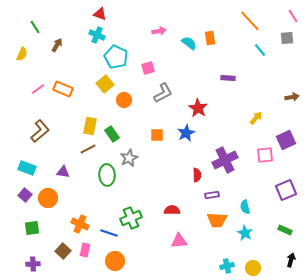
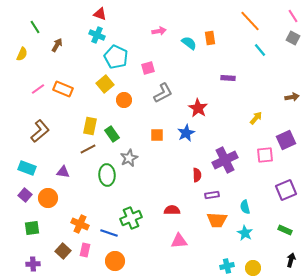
gray square at (287, 38): moved 6 px right; rotated 32 degrees clockwise
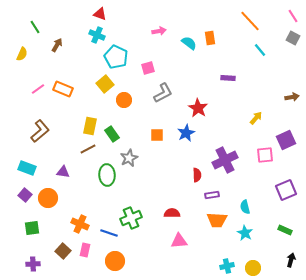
red semicircle at (172, 210): moved 3 px down
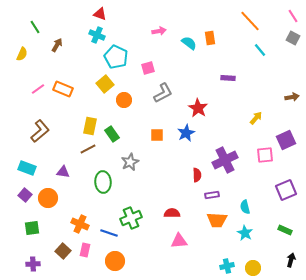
gray star at (129, 158): moved 1 px right, 4 px down
green ellipse at (107, 175): moved 4 px left, 7 px down
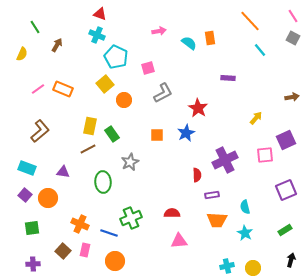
green rectangle at (285, 230): rotated 56 degrees counterclockwise
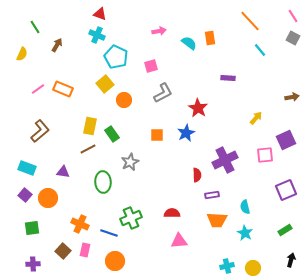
pink square at (148, 68): moved 3 px right, 2 px up
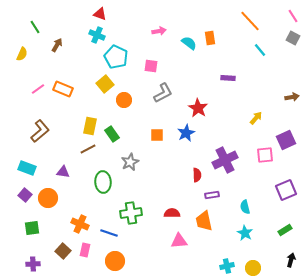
pink square at (151, 66): rotated 24 degrees clockwise
green cross at (131, 218): moved 5 px up; rotated 15 degrees clockwise
orange trapezoid at (217, 220): moved 13 px left, 1 px down; rotated 75 degrees clockwise
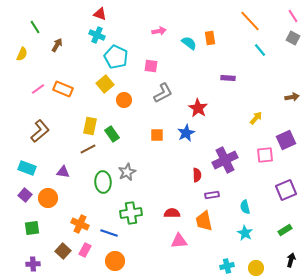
gray star at (130, 162): moved 3 px left, 10 px down
pink rectangle at (85, 250): rotated 16 degrees clockwise
yellow circle at (253, 268): moved 3 px right
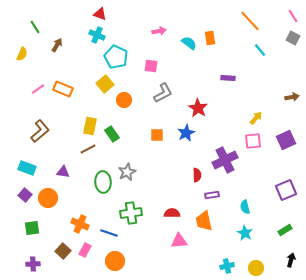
pink square at (265, 155): moved 12 px left, 14 px up
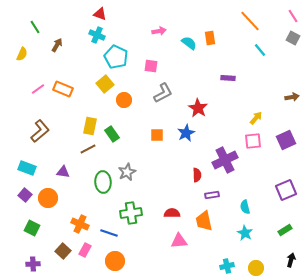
green square at (32, 228): rotated 35 degrees clockwise
